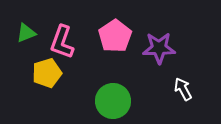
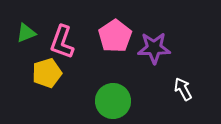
purple star: moved 5 px left
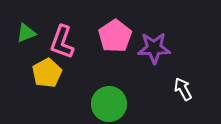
yellow pentagon: rotated 12 degrees counterclockwise
green circle: moved 4 px left, 3 px down
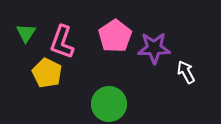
green triangle: rotated 35 degrees counterclockwise
yellow pentagon: rotated 16 degrees counterclockwise
white arrow: moved 3 px right, 17 px up
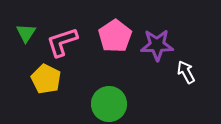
pink L-shape: rotated 52 degrees clockwise
purple star: moved 3 px right, 3 px up
yellow pentagon: moved 1 px left, 6 px down
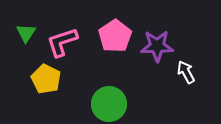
purple star: moved 1 px down
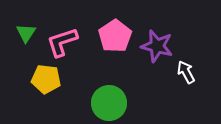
purple star: rotated 16 degrees clockwise
yellow pentagon: rotated 20 degrees counterclockwise
green circle: moved 1 px up
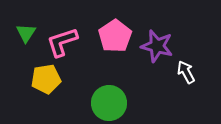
yellow pentagon: rotated 16 degrees counterclockwise
